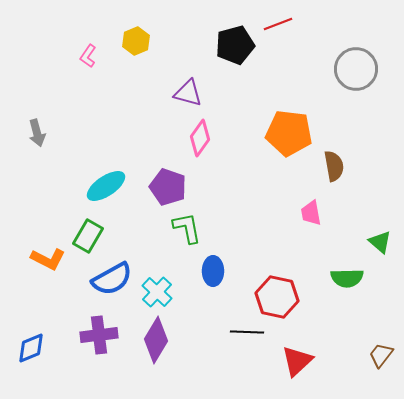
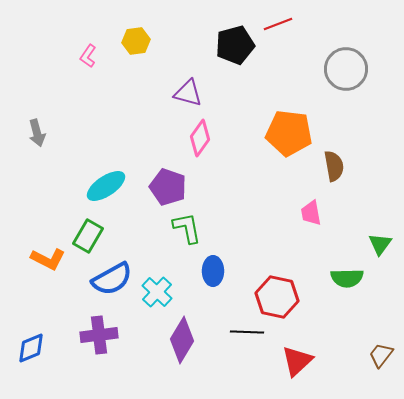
yellow hexagon: rotated 16 degrees clockwise
gray circle: moved 10 px left
green triangle: moved 2 px down; rotated 25 degrees clockwise
purple diamond: moved 26 px right
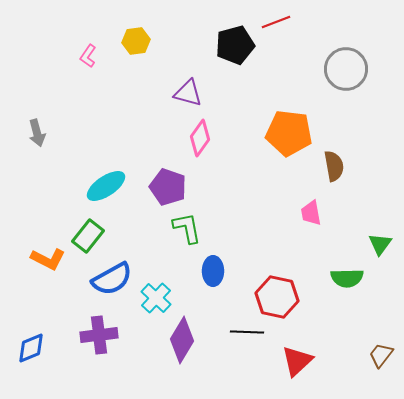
red line: moved 2 px left, 2 px up
green rectangle: rotated 8 degrees clockwise
cyan cross: moved 1 px left, 6 px down
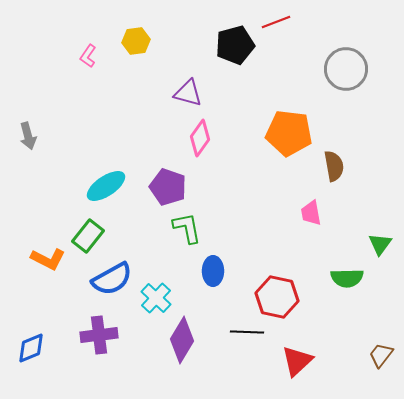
gray arrow: moved 9 px left, 3 px down
